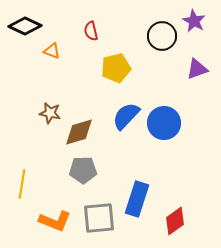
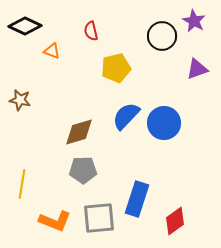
brown star: moved 30 px left, 13 px up
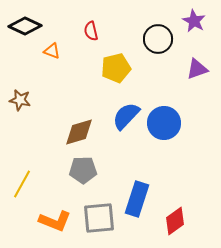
black circle: moved 4 px left, 3 px down
yellow line: rotated 20 degrees clockwise
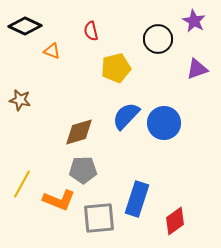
orange L-shape: moved 4 px right, 21 px up
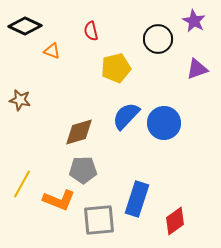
gray square: moved 2 px down
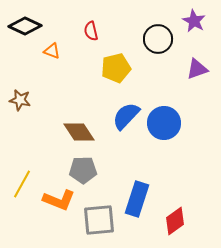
brown diamond: rotated 72 degrees clockwise
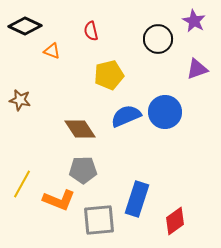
yellow pentagon: moved 7 px left, 7 px down
blue semicircle: rotated 24 degrees clockwise
blue circle: moved 1 px right, 11 px up
brown diamond: moved 1 px right, 3 px up
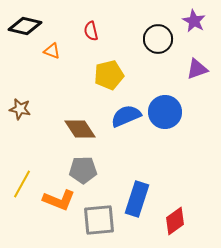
black diamond: rotated 12 degrees counterclockwise
brown star: moved 9 px down
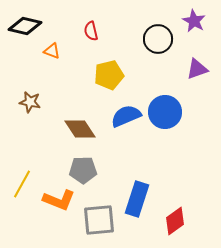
brown star: moved 10 px right, 7 px up
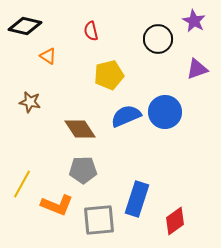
orange triangle: moved 4 px left, 5 px down; rotated 12 degrees clockwise
orange L-shape: moved 2 px left, 5 px down
